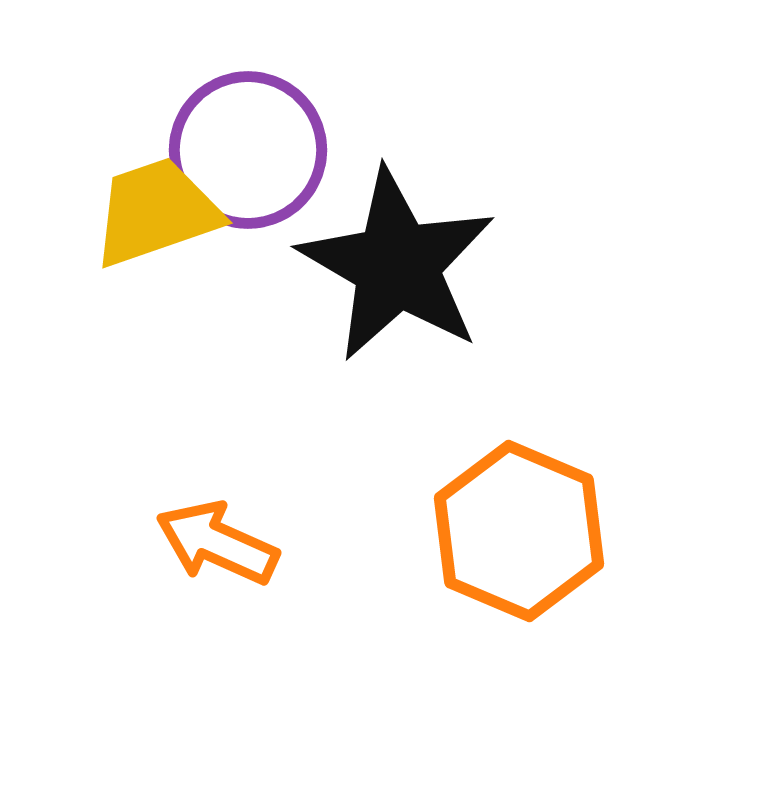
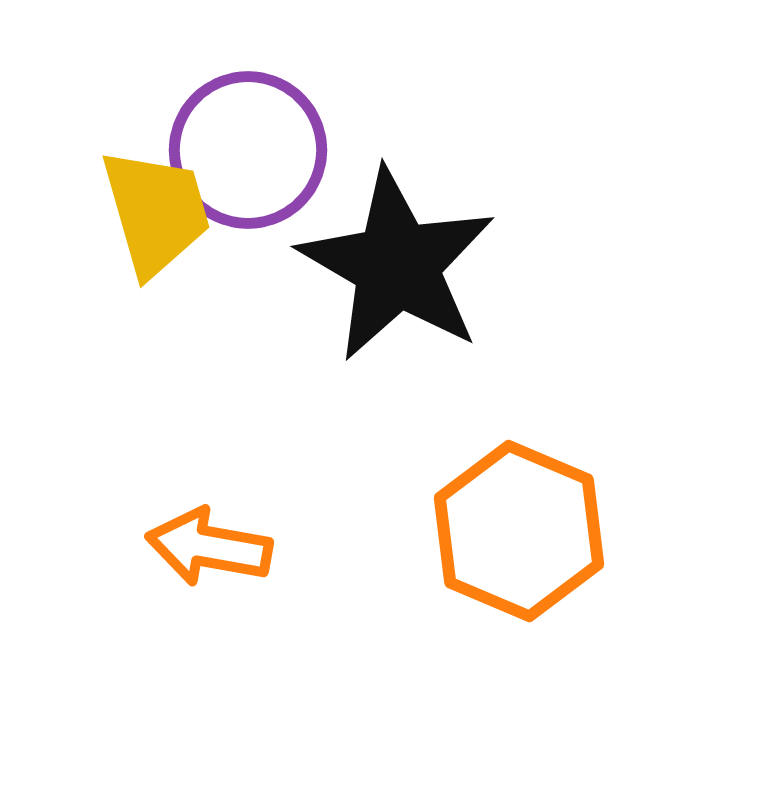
yellow trapezoid: rotated 93 degrees clockwise
orange arrow: moved 8 px left, 4 px down; rotated 14 degrees counterclockwise
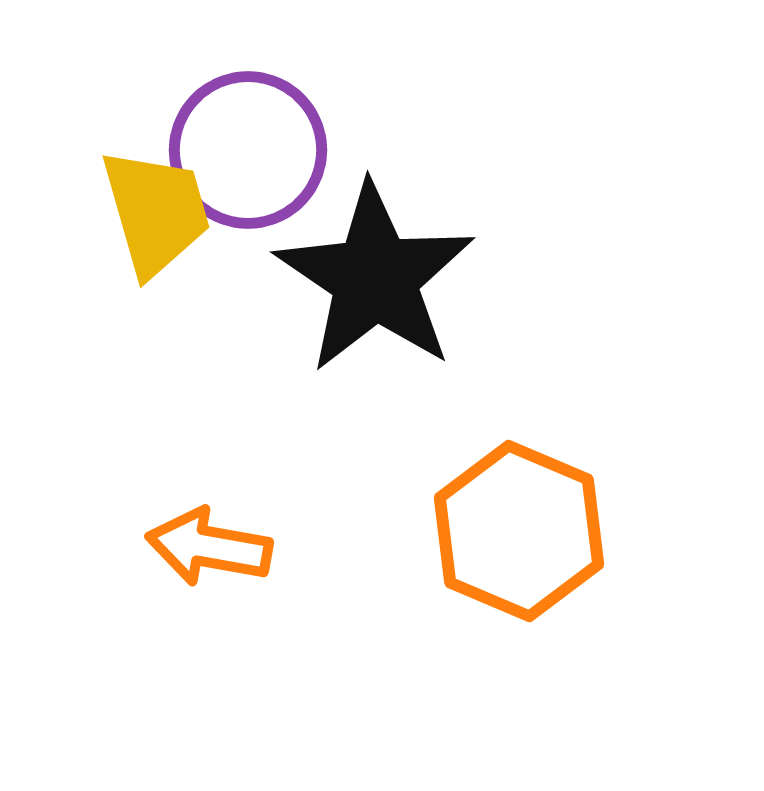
black star: moved 22 px left, 13 px down; rotated 4 degrees clockwise
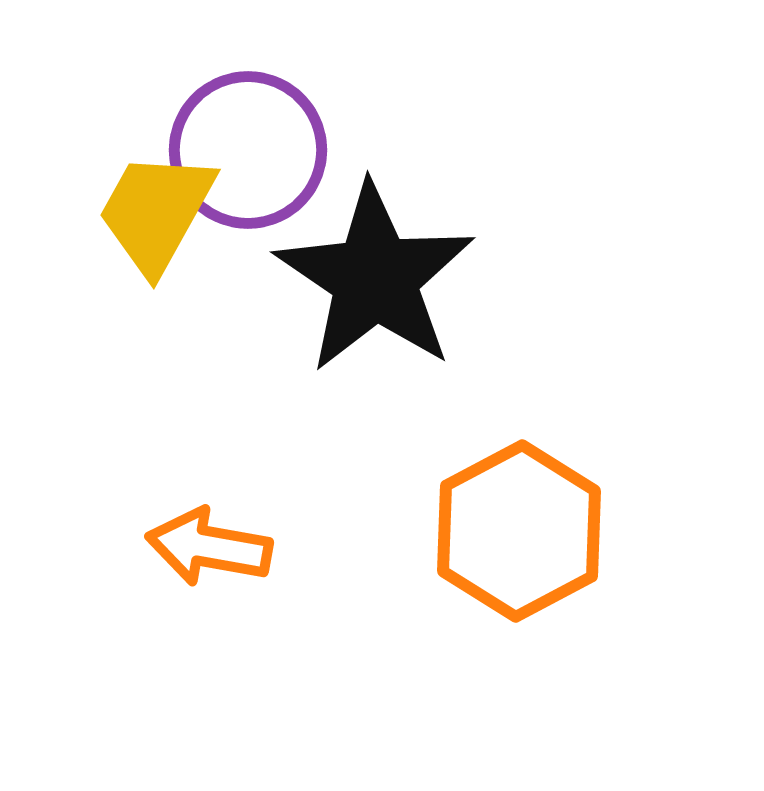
yellow trapezoid: rotated 135 degrees counterclockwise
orange hexagon: rotated 9 degrees clockwise
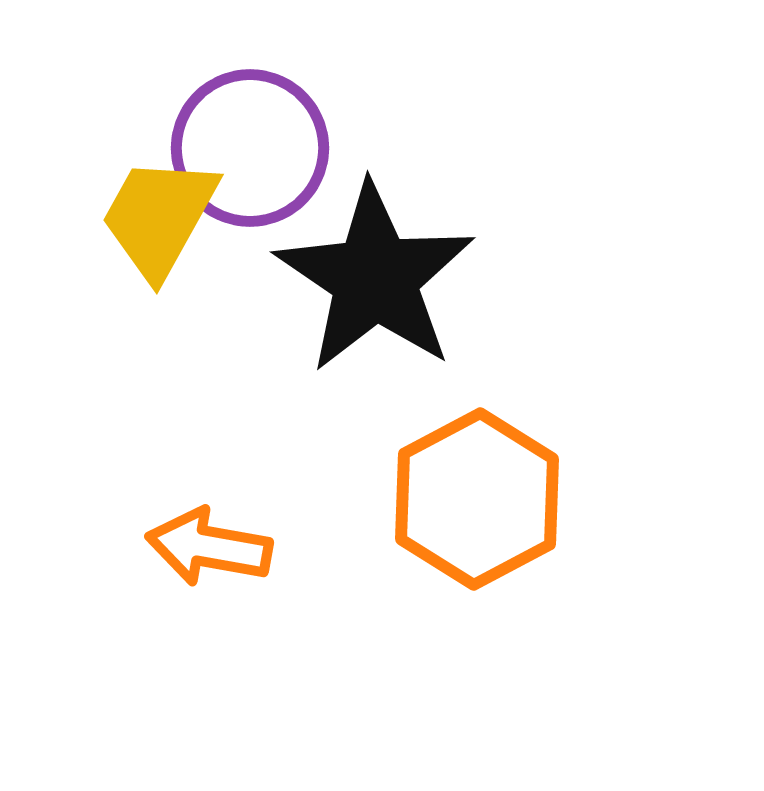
purple circle: moved 2 px right, 2 px up
yellow trapezoid: moved 3 px right, 5 px down
orange hexagon: moved 42 px left, 32 px up
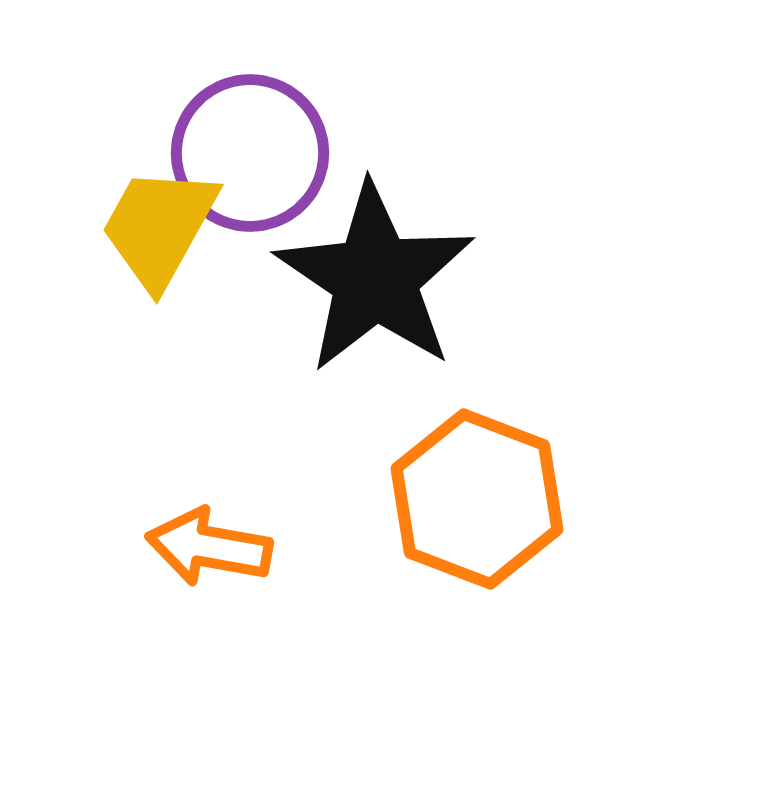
purple circle: moved 5 px down
yellow trapezoid: moved 10 px down
orange hexagon: rotated 11 degrees counterclockwise
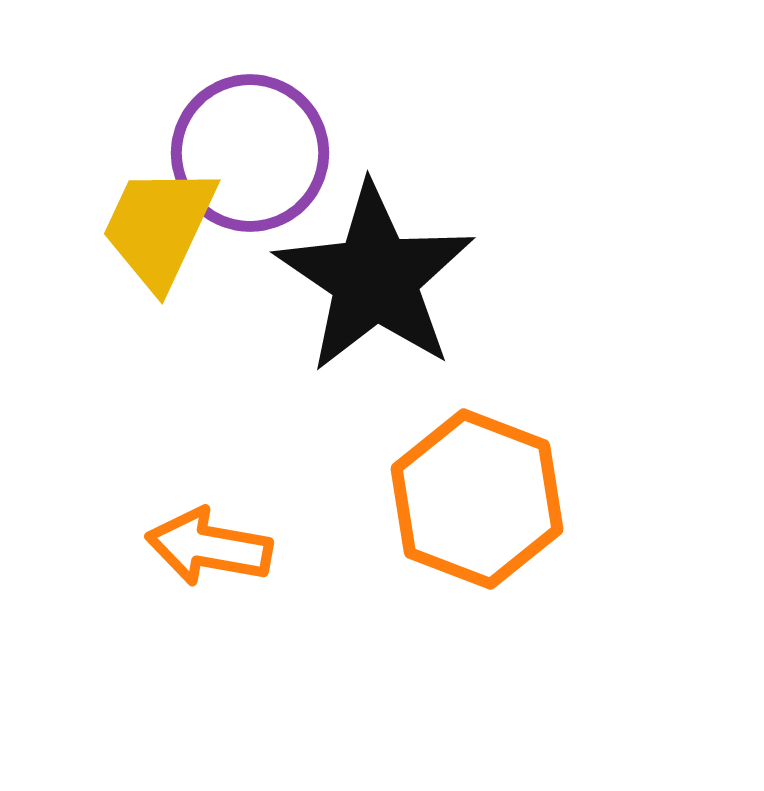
yellow trapezoid: rotated 4 degrees counterclockwise
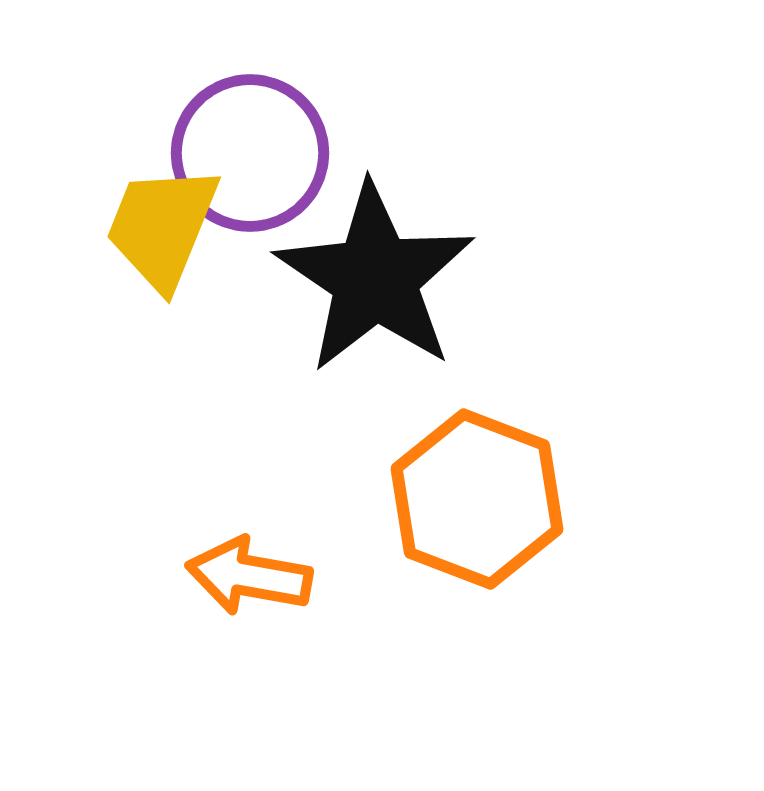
yellow trapezoid: moved 3 px right; rotated 3 degrees counterclockwise
orange arrow: moved 40 px right, 29 px down
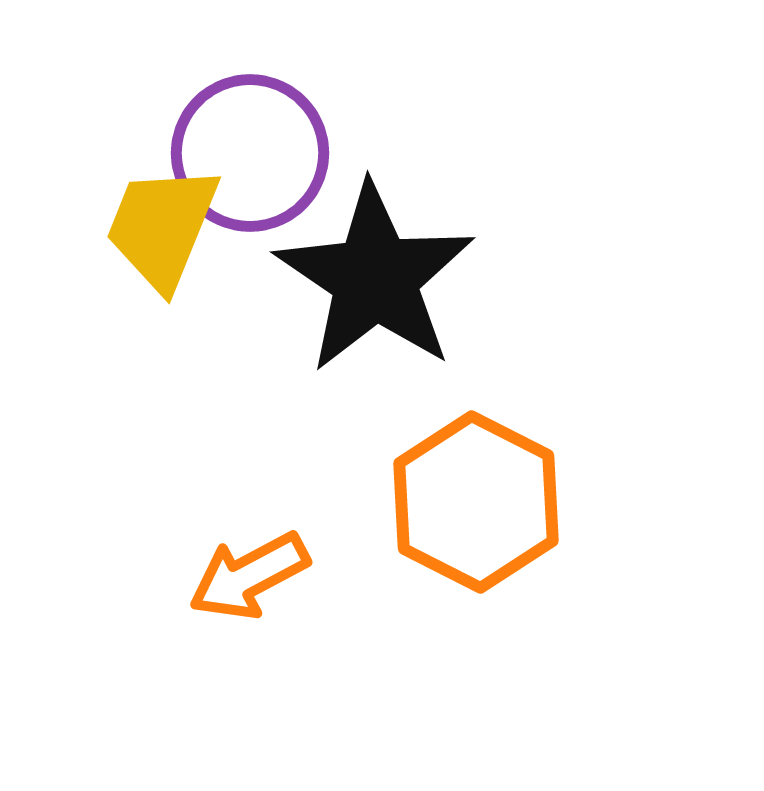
orange hexagon: moved 1 px left, 3 px down; rotated 6 degrees clockwise
orange arrow: rotated 38 degrees counterclockwise
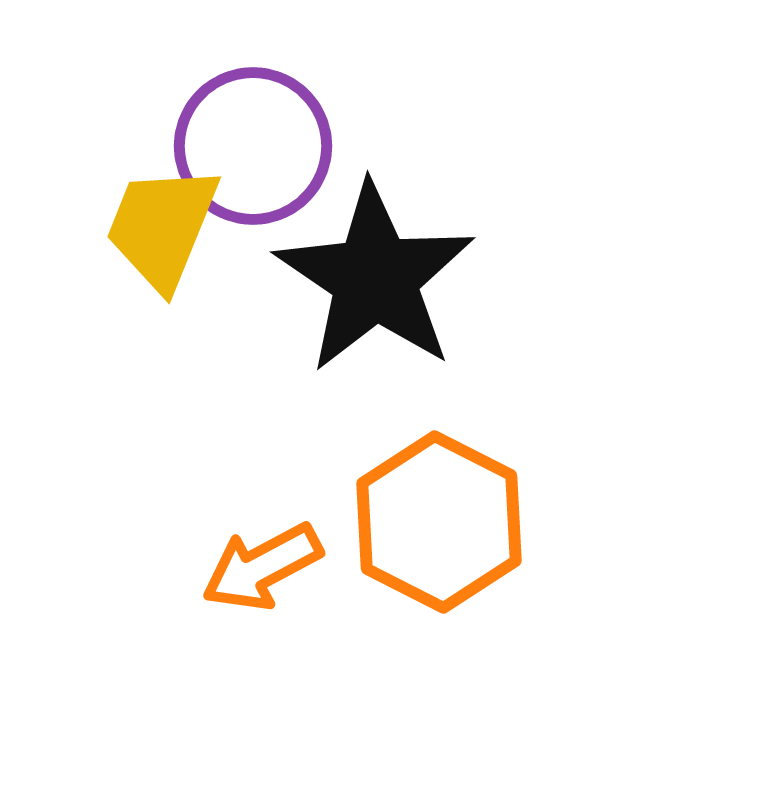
purple circle: moved 3 px right, 7 px up
orange hexagon: moved 37 px left, 20 px down
orange arrow: moved 13 px right, 9 px up
